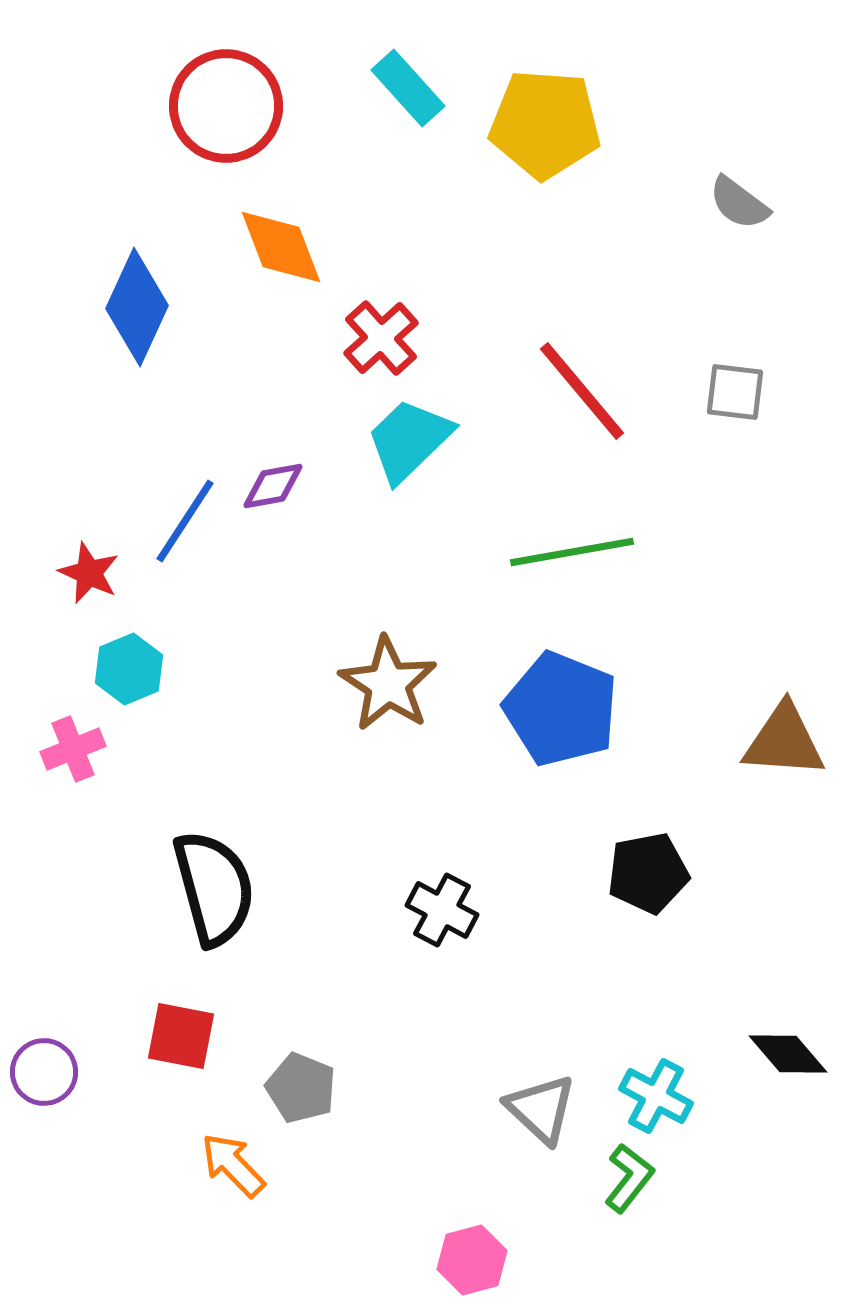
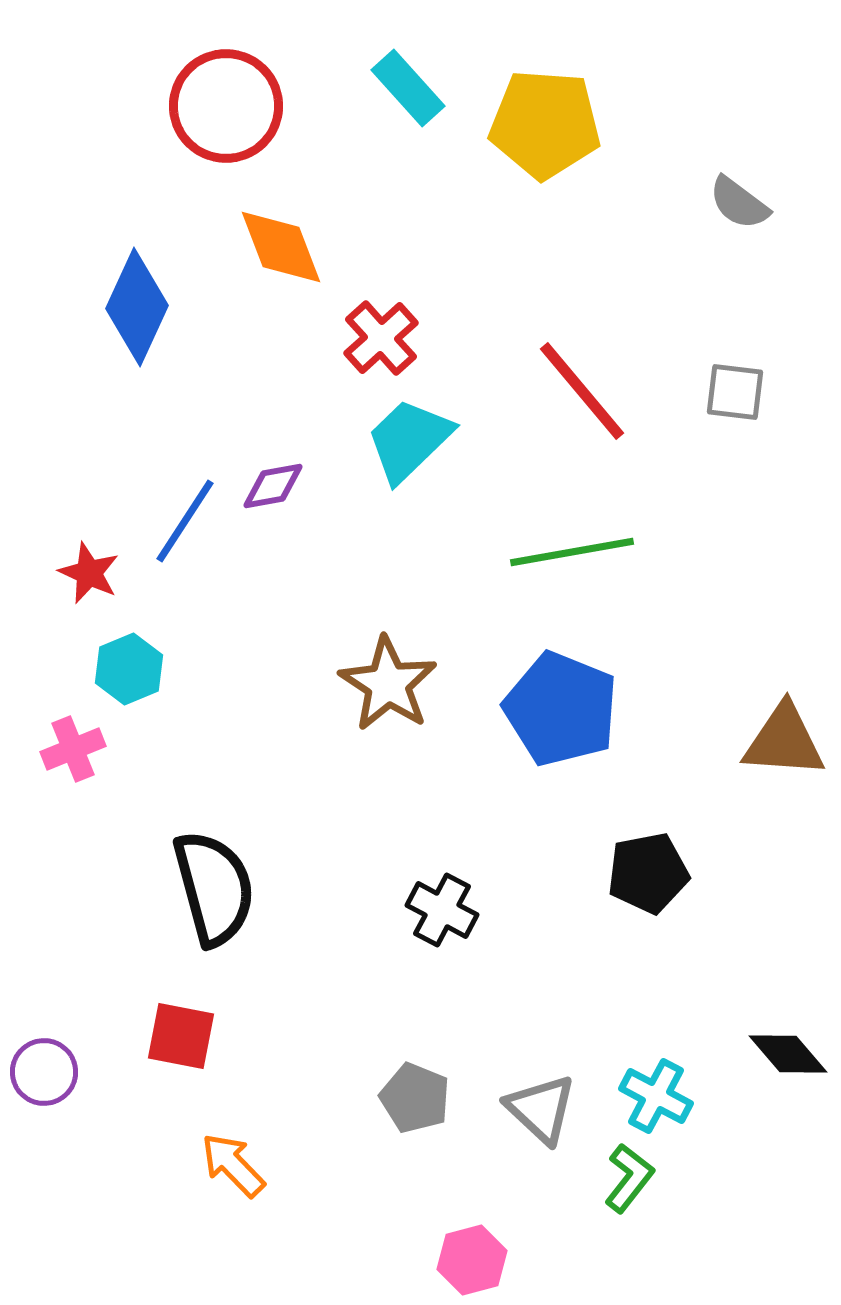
gray pentagon: moved 114 px right, 10 px down
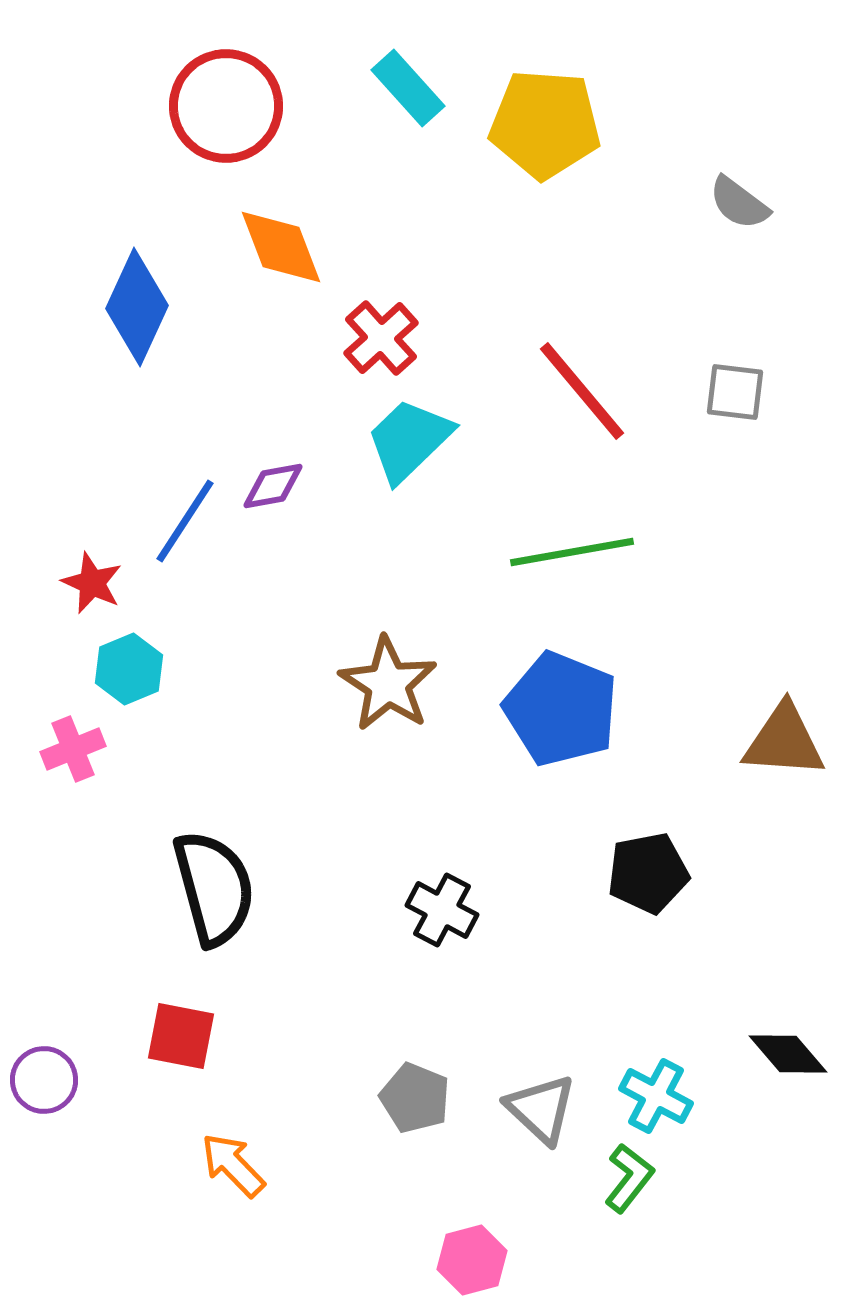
red star: moved 3 px right, 10 px down
purple circle: moved 8 px down
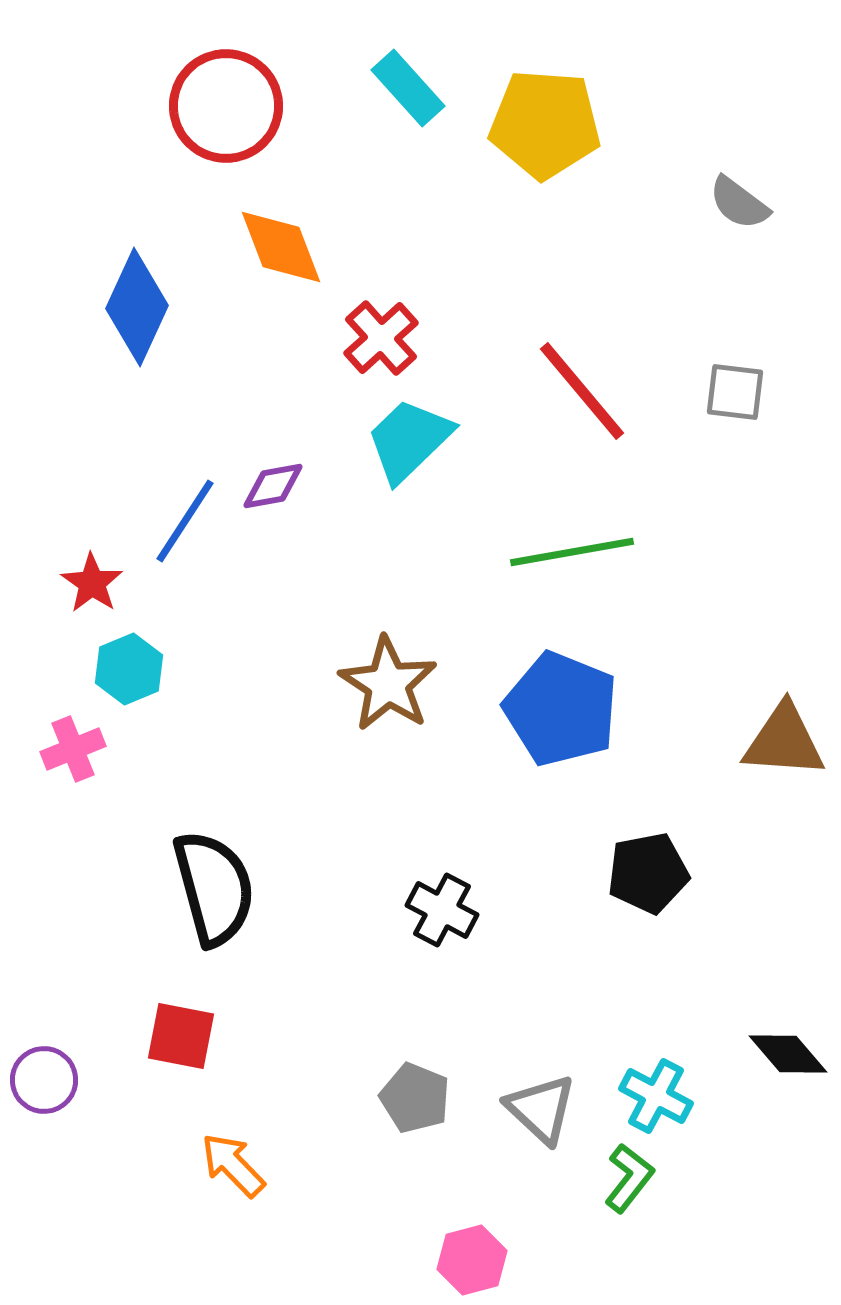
red star: rotated 10 degrees clockwise
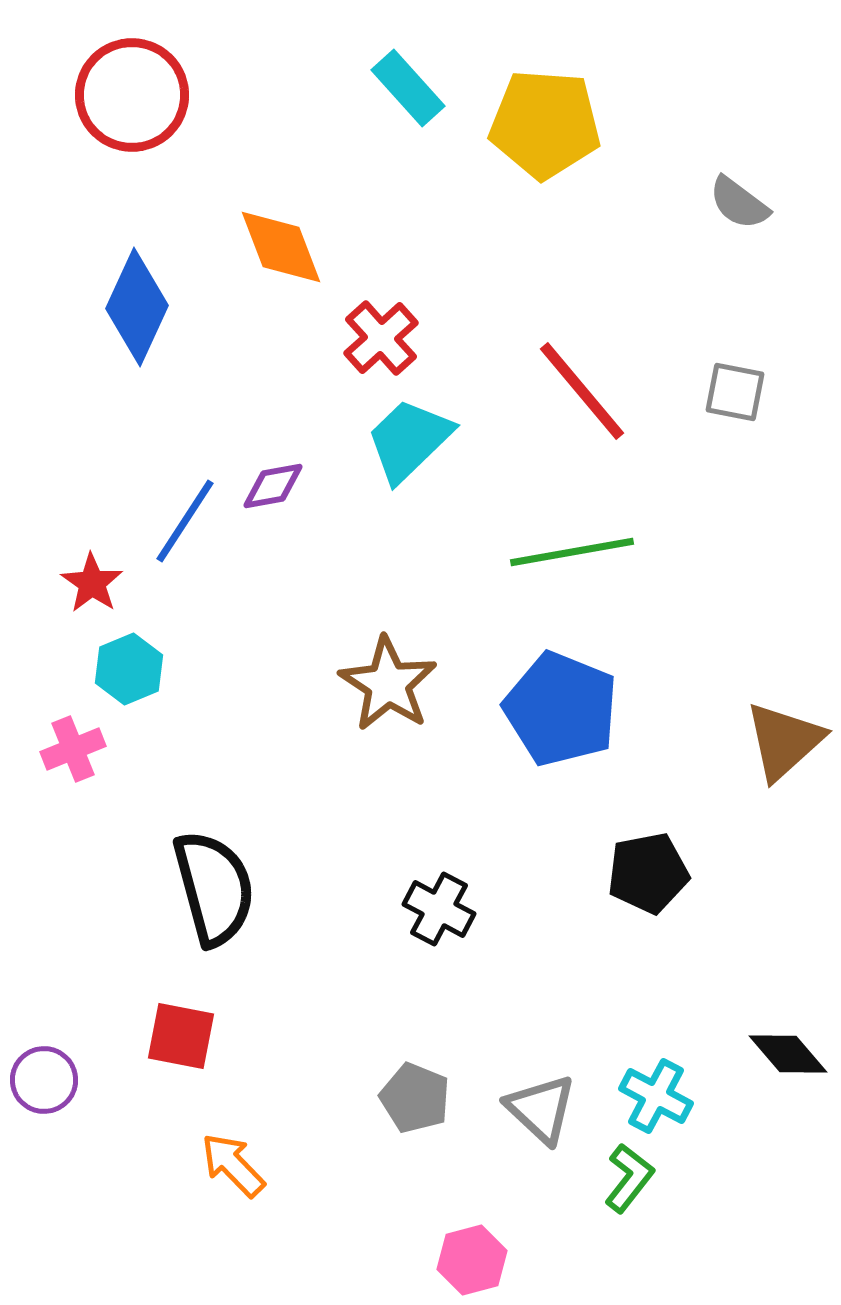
red circle: moved 94 px left, 11 px up
gray square: rotated 4 degrees clockwise
brown triangle: rotated 46 degrees counterclockwise
black cross: moved 3 px left, 1 px up
